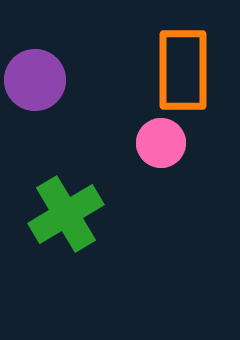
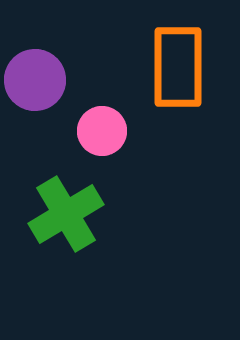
orange rectangle: moved 5 px left, 3 px up
pink circle: moved 59 px left, 12 px up
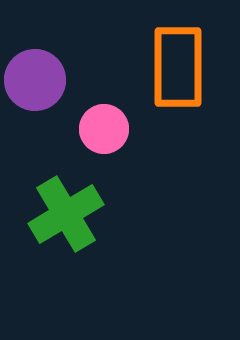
pink circle: moved 2 px right, 2 px up
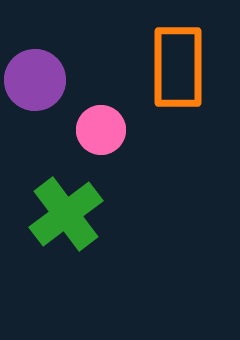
pink circle: moved 3 px left, 1 px down
green cross: rotated 6 degrees counterclockwise
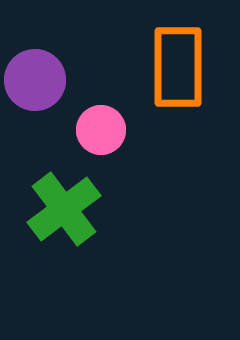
green cross: moved 2 px left, 5 px up
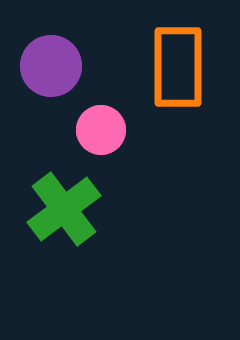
purple circle: moved 16 px right, 14 px up
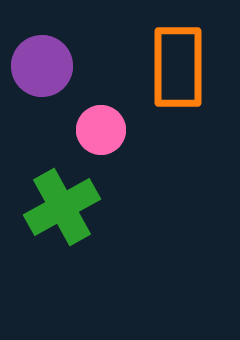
purple circle: moved 9 px left
green cross: moved 2 px left, 2 px up; rotated 8 degrees clockwise
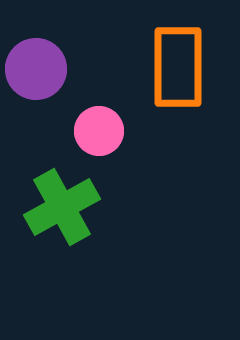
purple circle: moved 6 px left, 3 px down
pink circle: moved 2 px left, 1 px down
